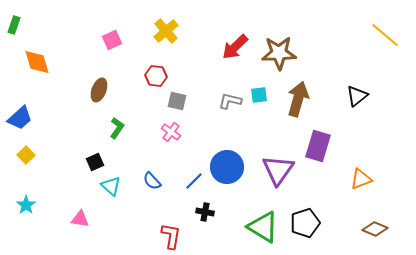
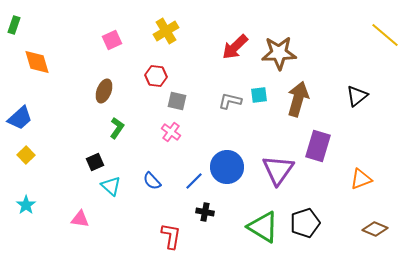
yellow cross: rotated 10 degrees clockwise
brown ellipse: moved 5 px right, 1 px down
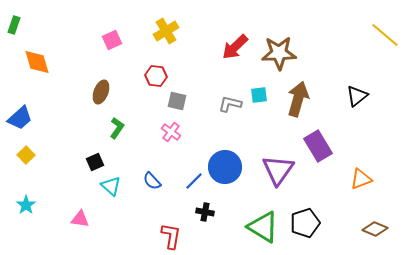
brown ellipse: moved 3 px left, 1 px down
gray L-shape: moved 3 px down
purple rectangle: rotated 48 degrees counterclockwise
blue circle: moved 2 px left
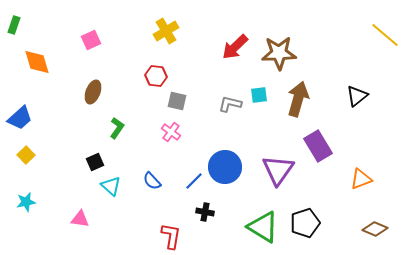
pink square: moved 21 px left
brown ellipse: moved 8 px left
cyan star: moved 3 px up; rotated 24 degrees clockwise
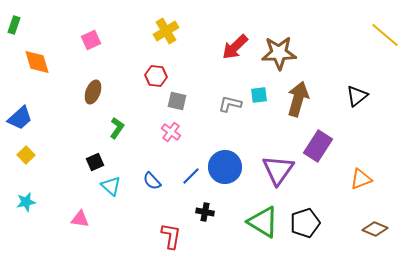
purple rectangle: rotated 64 degrees clockwise
blue line: moved 3 px left, 5 px up
green triangle: moved 5 px up
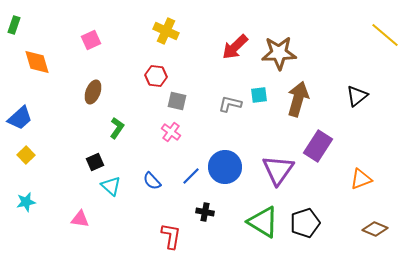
yellow cross: rotated 35 degrees counterclockwise
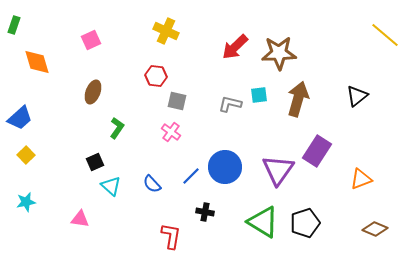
purple rectangle: moved 1 px left, 5 px down
blue semicircle: moved 3 px down
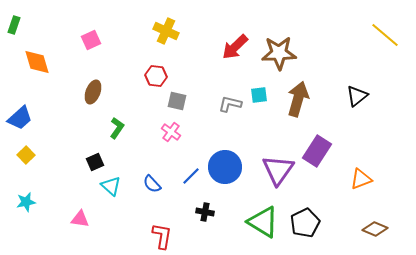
black pentagon: rotated 8 degrees counterclockwise
red L-shape: moved 9 px left
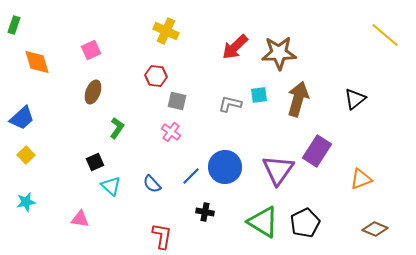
pink square: moved 10 px down
black triangle: moved 2 px left, 3 px down
blue trapezoid: moved 2 px right
